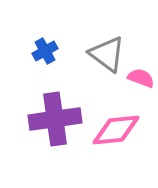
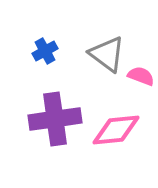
pink semicircle: moved 2 px up
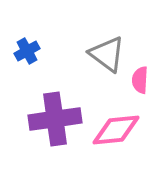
blue cross: moved 18 px left
pink semicircle: moved 1 px left, 4 px down; rotated 108 degrees counterclockwise
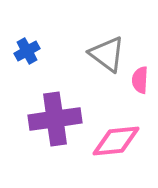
pink diamond: moved 11 px down
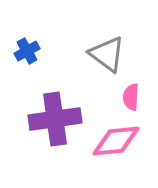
pink semicircle: moved 9 px left, 17 px down
